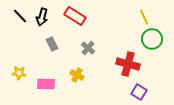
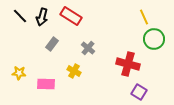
red rectangle: moved 4 px left
green circle: moved 2 px right
gray rectangle: rotated 64 degrees clockwise
yellow cross: moved 3 px left, 4 px up
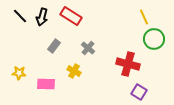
gray rectangle: moved 2 px right, 2 px down
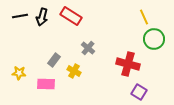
black line: rotated 56 degrees counterclockwise
gray rectangle: moved 14 px down
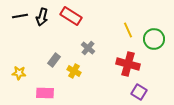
yellow line: moved 16 px left, 13 px down
pink rectangle: moved 1 px left, 9 px down
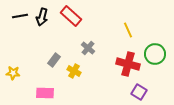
red rectangle: rotated 10 degrees clockwise
green circle: moved 1 px right, 15 px down
yellow star: moved 6 px left
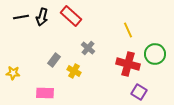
black line: moved 1 px right, 1 px down
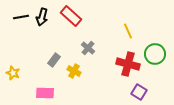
yellow line: moved 1 px down
yellow star: rotated 16 degrees clockwise
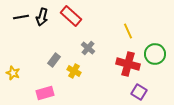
pink rectangle: rotated 18 degrees counterclockwise
